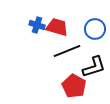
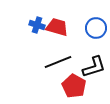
blue circle: moved 1 px right, 1 px up
black line: moved 9 px left, 11 px down
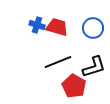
blue circle: moved 3 px left
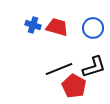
blue cross: moved 4 px left
black line: moved 1 px right, 7 px down
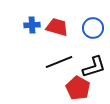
blue cross: moved 1 px left; rotated 21 degrees counterclockwise
black line: moved 7 px up
red pentagon: moved 4 px right, 2 px down
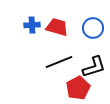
red pentagon: rotated 15 degrees clockwise
